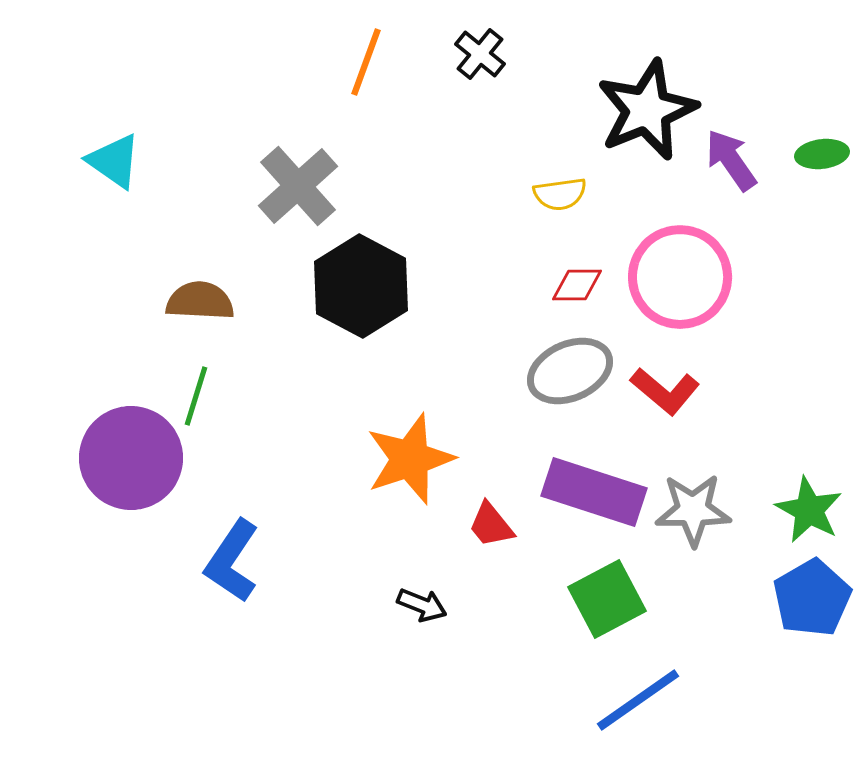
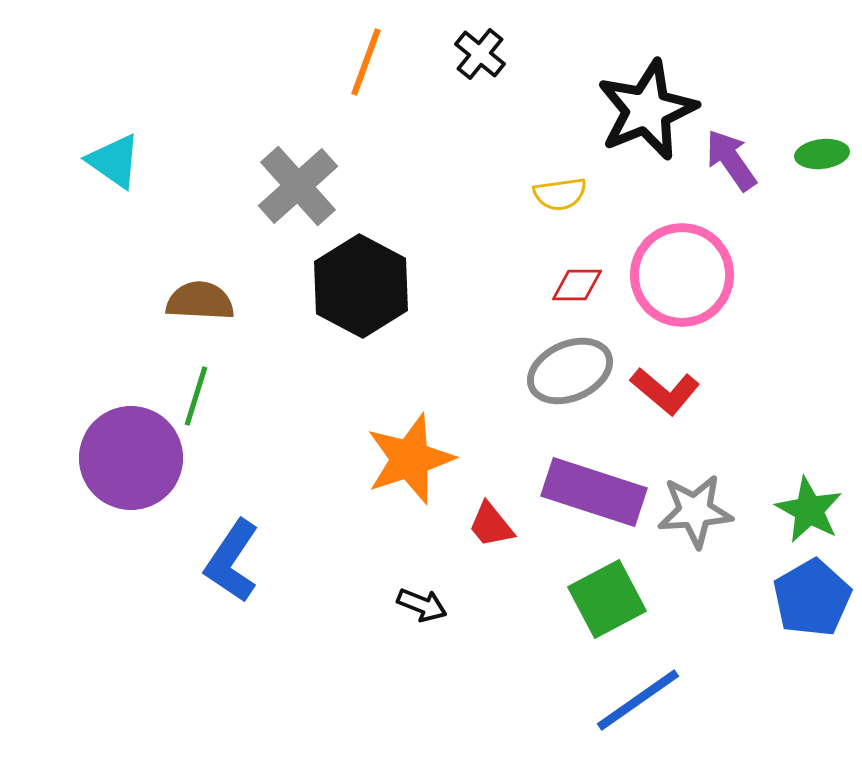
pink circle: moved 2 px right, 2 px up
gray star: moved 2 px right, 1 px down; rotated 4 degrees counterclockwise
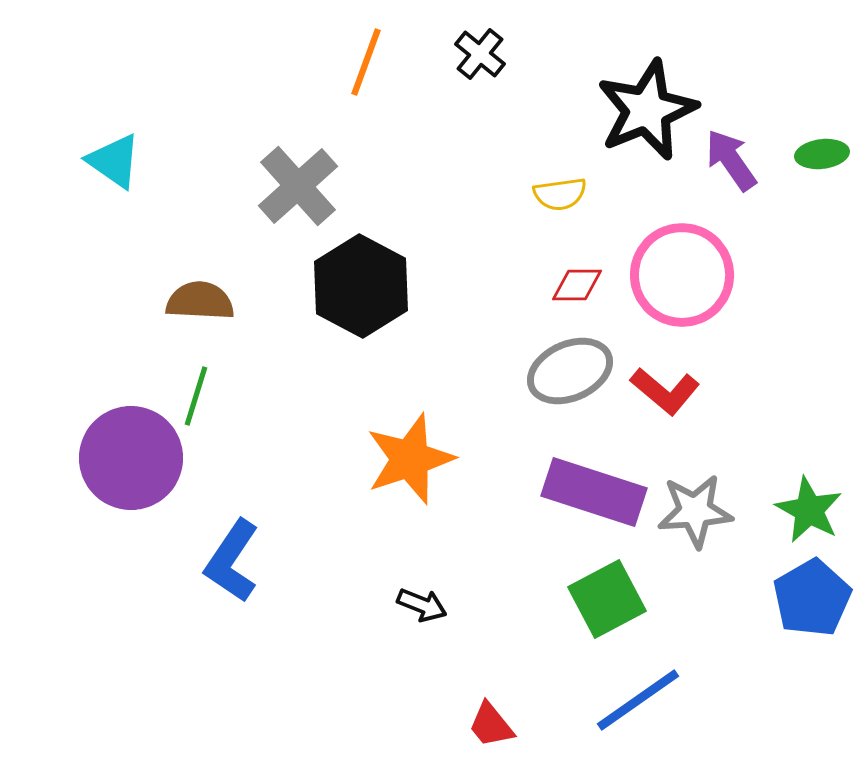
red trapezoid: moved 200 px down
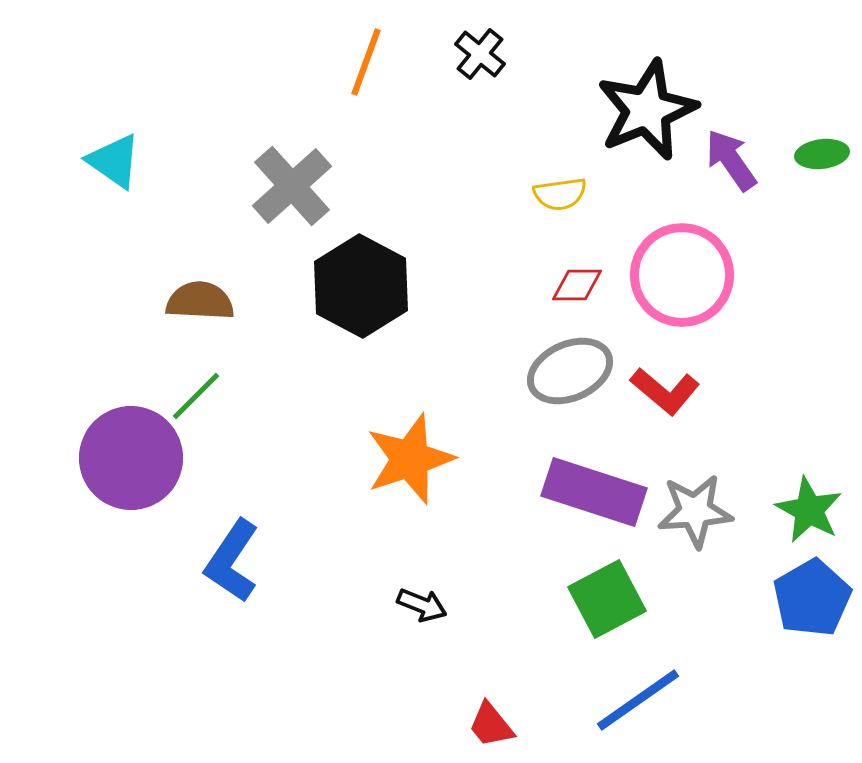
gray cross: moved 6 px left
green line: rotated 28 degrees clockwise
